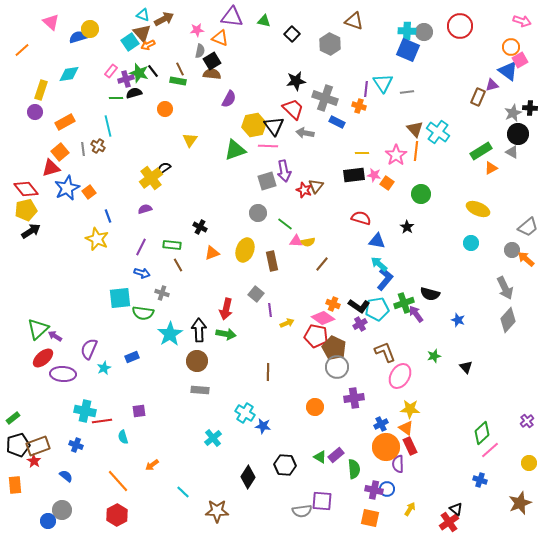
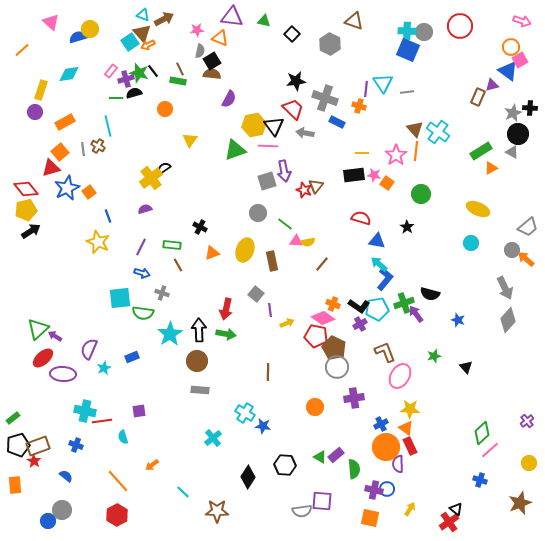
yellow star at (97, 239): moved 1 px right, 3 px down
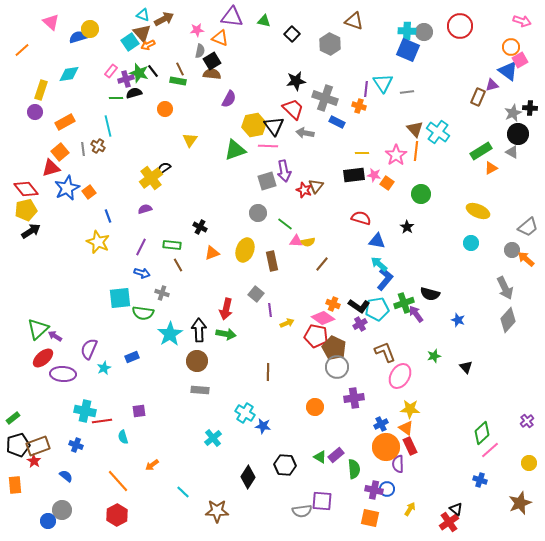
yellow ellipse at (478, 209): moved 2 px down
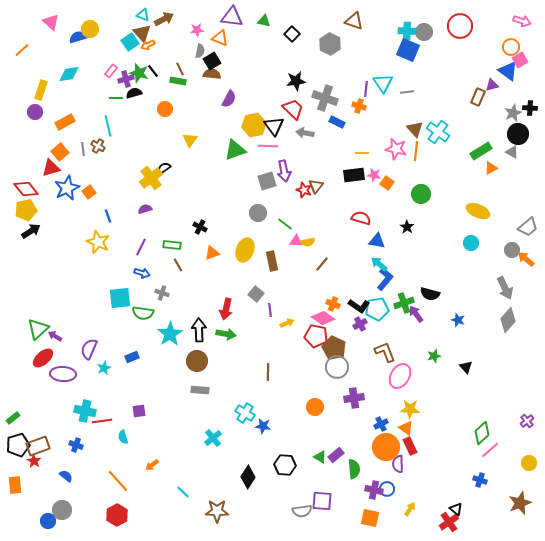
pink star at (396, 155): moved 6 px up; rotated 25 degrees counterclockwise
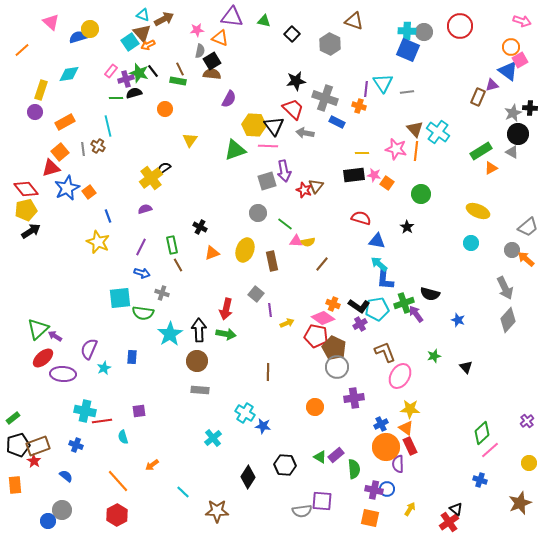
yellow hexagon at (254, 125): rotated 15 degrees clockwise
green rectangle at (172, 245): rotated 72 degrees clockwise
blue L-shape at (385, 279): rotated 145 degrees clockwise
blue rectangle at (132, 357): rotated 64 degrees counterclockwise
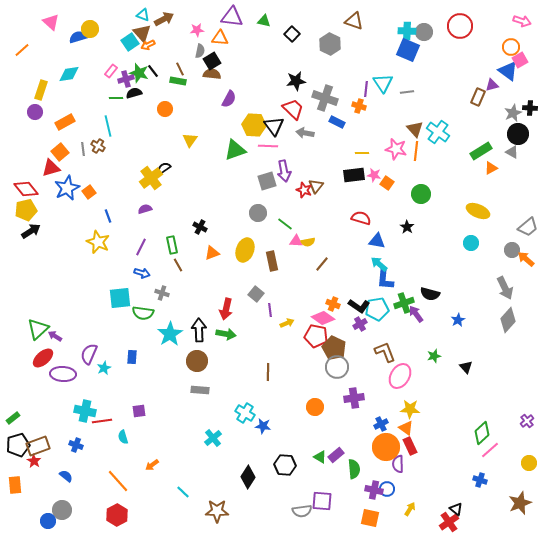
orange triangle at (220, 38): rotated 18 degrees counterclockwise
blue star at (458, 320): rotated 24 degrees clockwise
purple semicircle at (89, 349): moved 5 px down
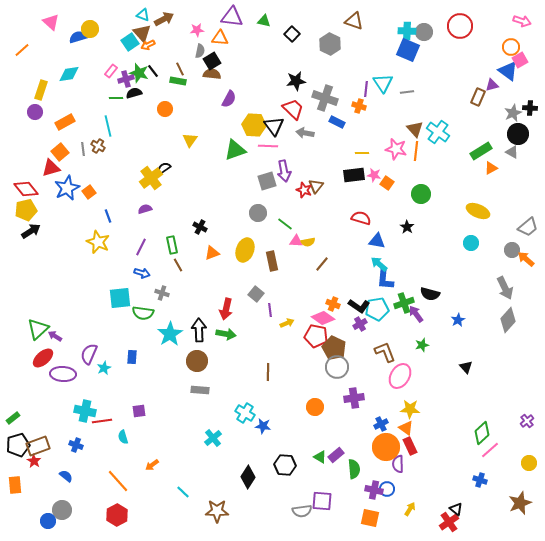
green star at (434, 356): moved 12 px left, 11 px up
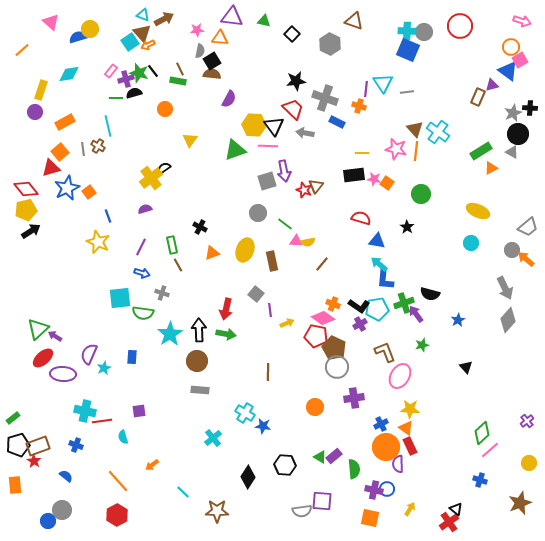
pink star at (374, 175): moved 4 px down
purple rectangle at (336, 455): moved 2 px left, 1 px down
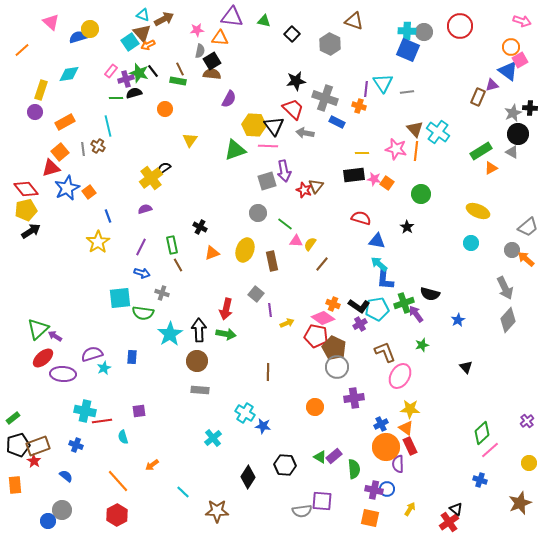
yellow star at (98, 242): rotated 15 degrees clockwise
yellow semicircle at (308, 242): moved 2 px right, 2 px down; rotated 136 degrees clockwise
purple semicircle at (89, 354): moved 3 px right; rotated 50 degrees clockwise
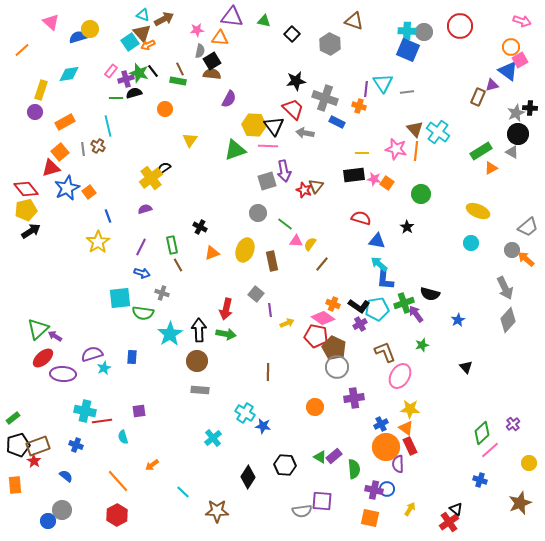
gray star at (513, 113): moved 3 px right
purple cross at (527, 421): moved 14 px left, 3 px down
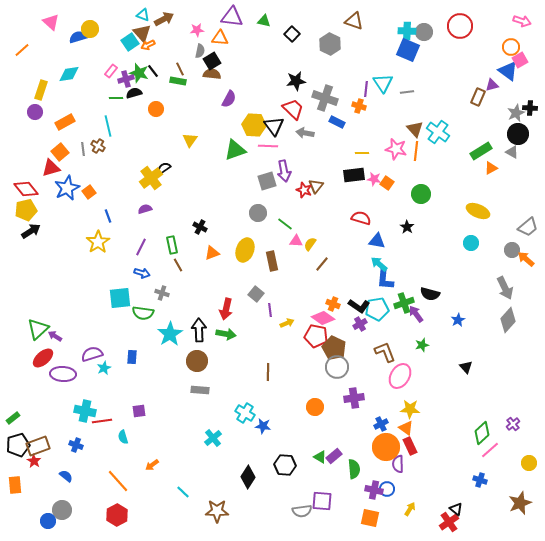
orange circle at (165, 109): moved 9 px left
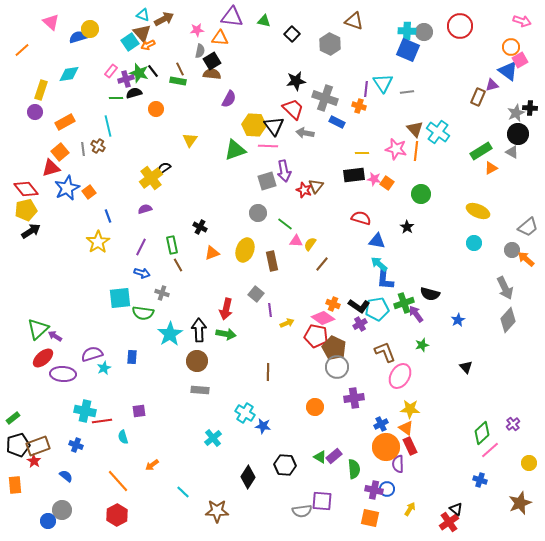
cyan circle at (471, 243): moved 3 px right
